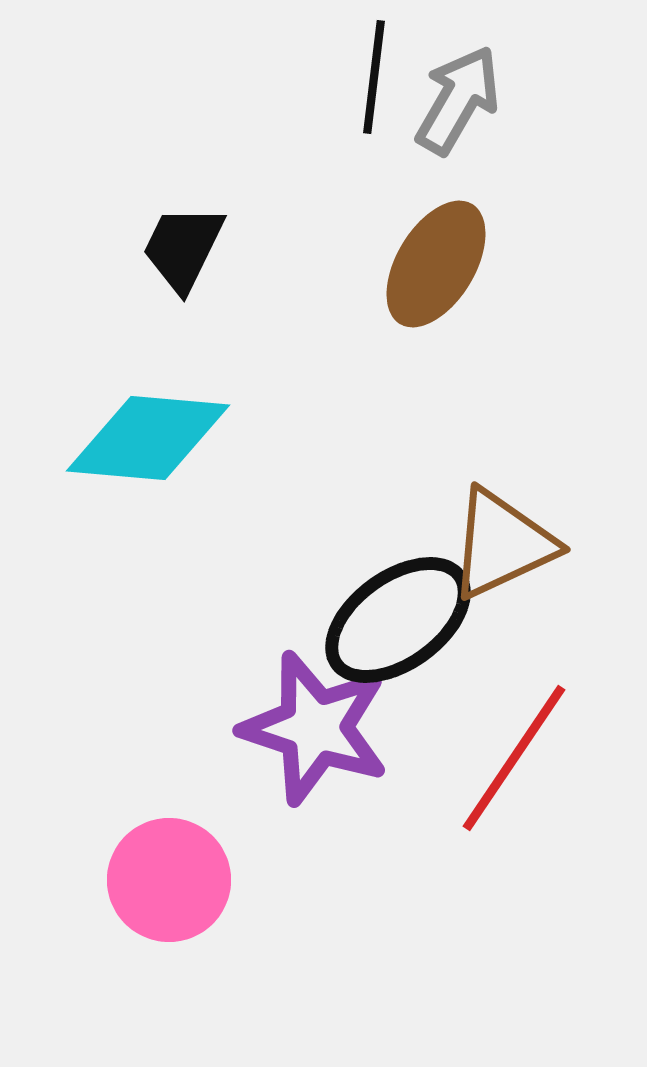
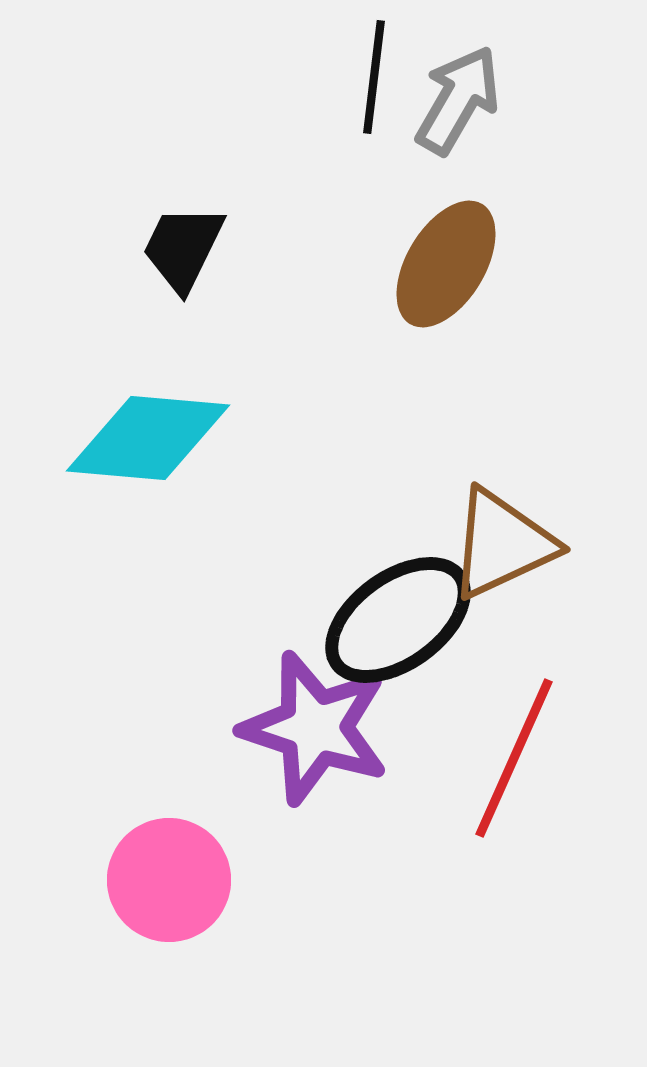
brown ellipse: moved 10 px right
red line: rotated 10 degrees counterclockwise
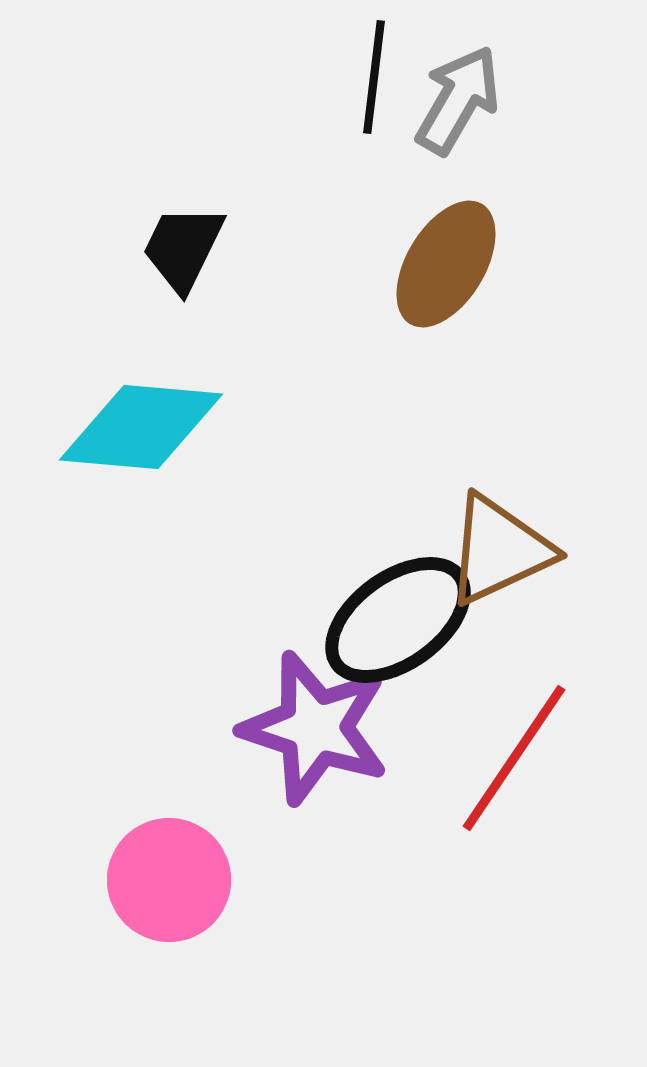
cyan diamond: moved 7 px left, 11 px up
brown triangle: moved 3 px left, 6 px down
red line: rotated 10 degrees clockwise
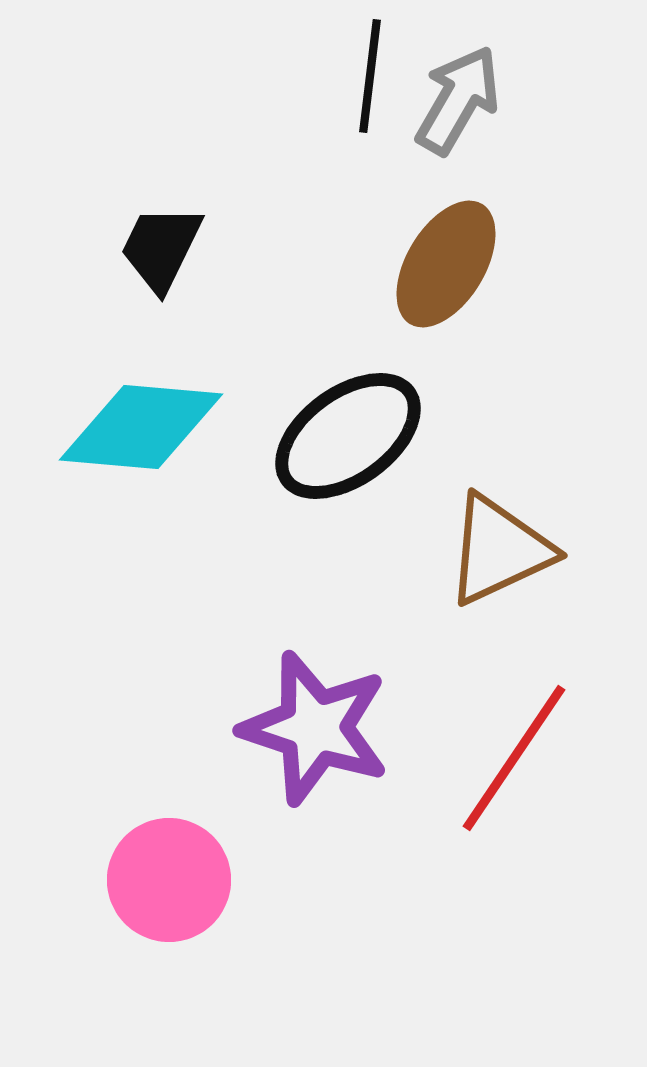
black line: moved 4 px left, 1 px up
black trapezoid: moved 22 px left
black ellipse: moved 50 px left, 184 px up
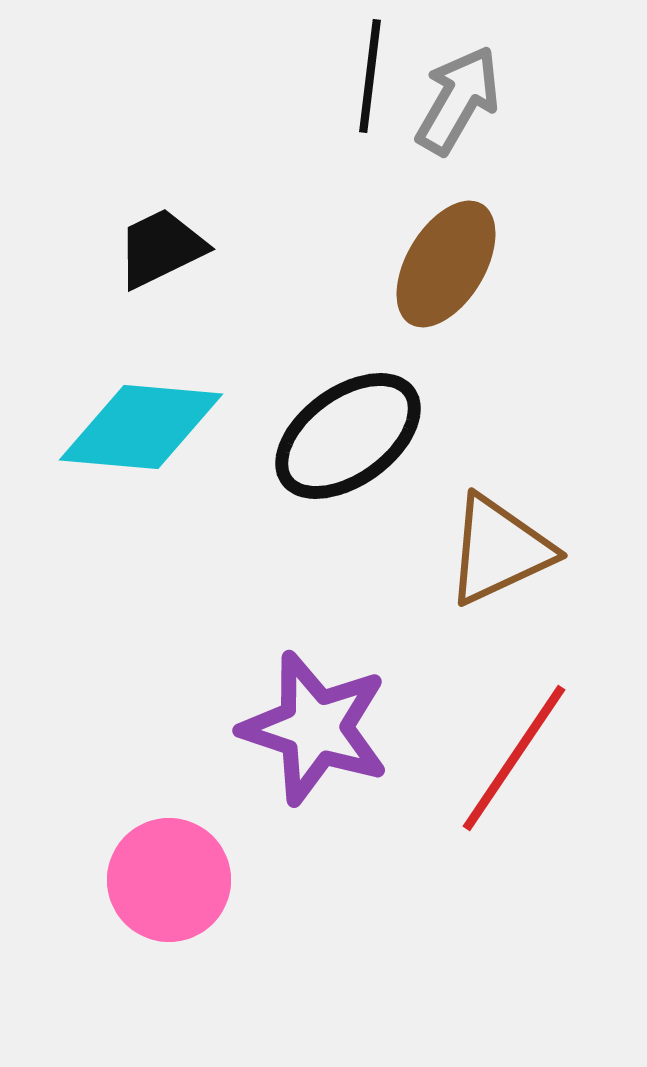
black trapezoid: rotated 38 degrees clockwise
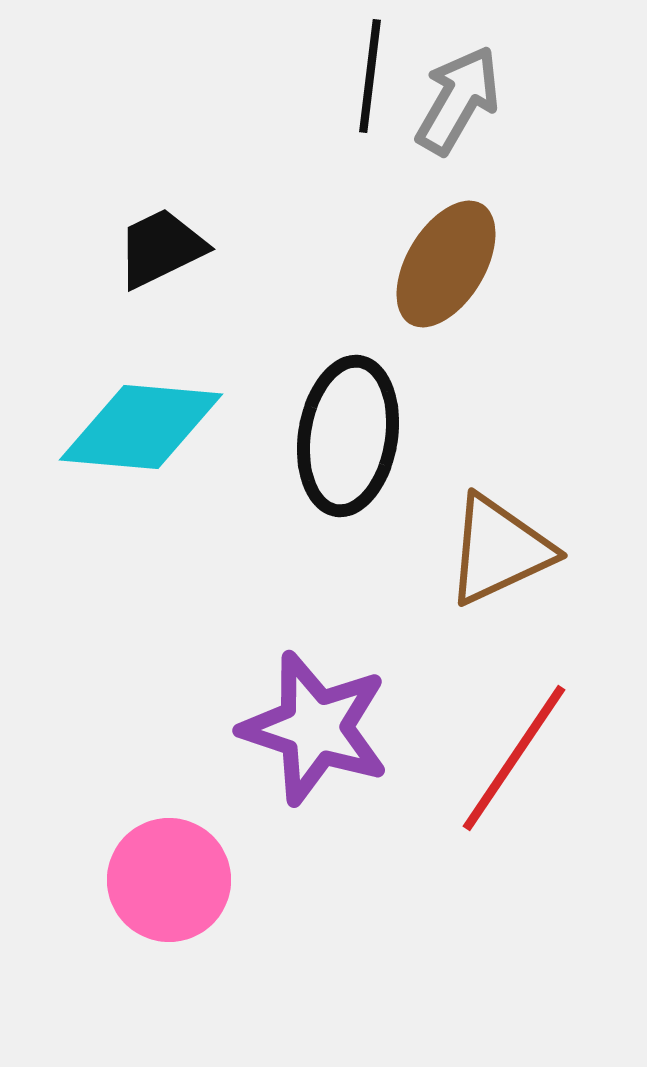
black ellipse: rotated 45 degrees counterclockwise
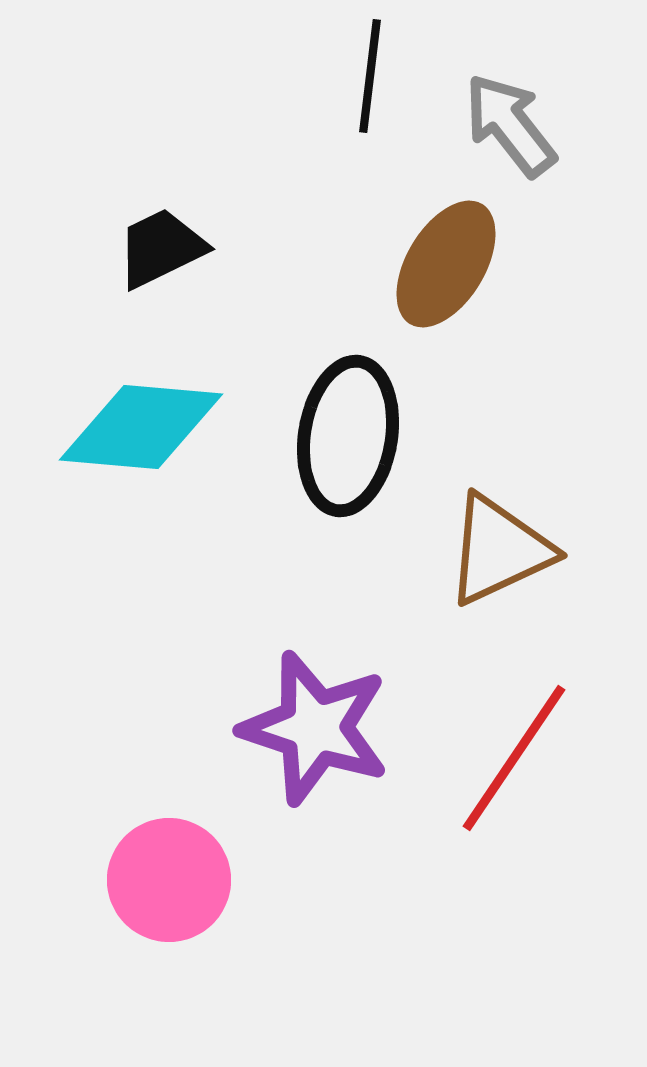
gray arrow: moved 52 px right, 25 px down; rotated 68 degrees counterclockwise
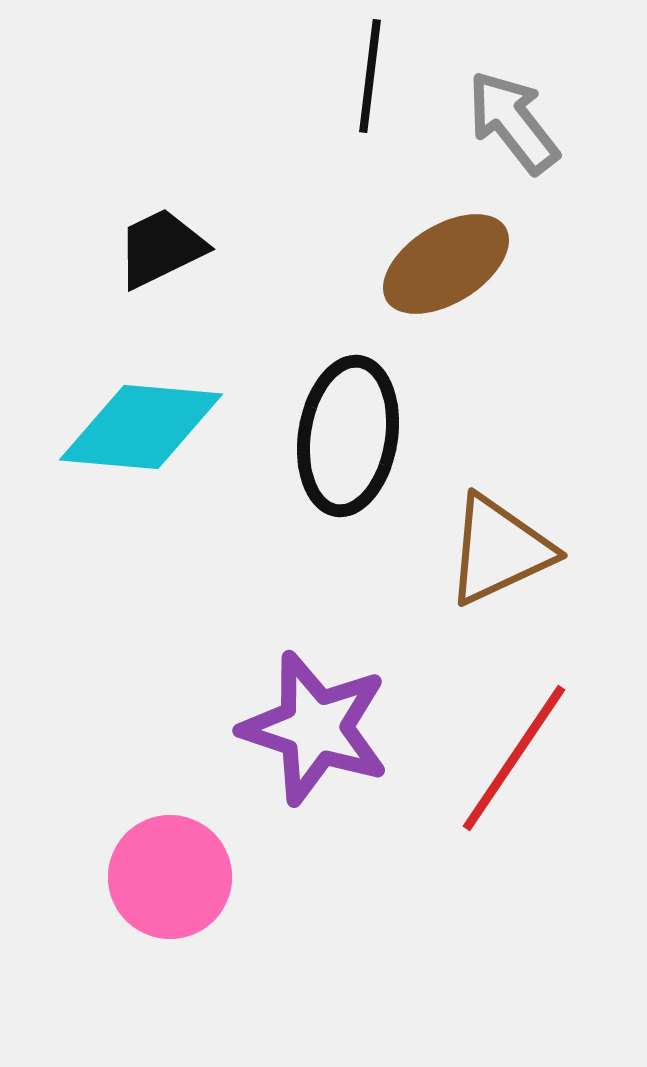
gray arrow: moved 3 px right, 3 px up
brown ellipse: rotated 27 degrees clockwise
pink circle: moved 1 px right, 3 px up
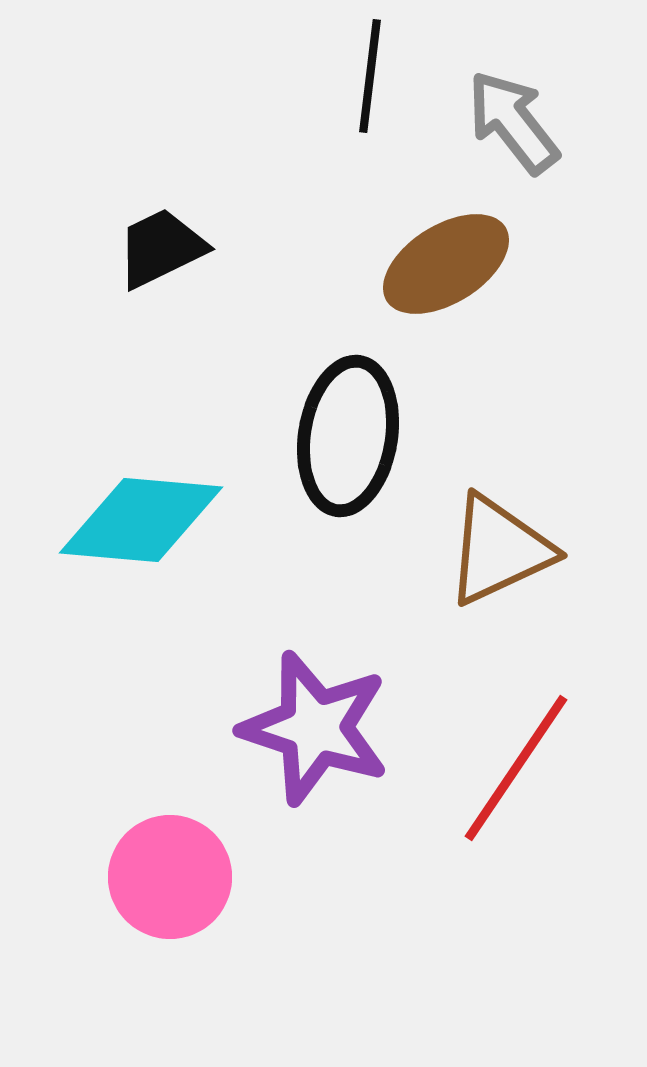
cyan diamond: moved 93 px down
red line: moved 2 px right, 10 px down
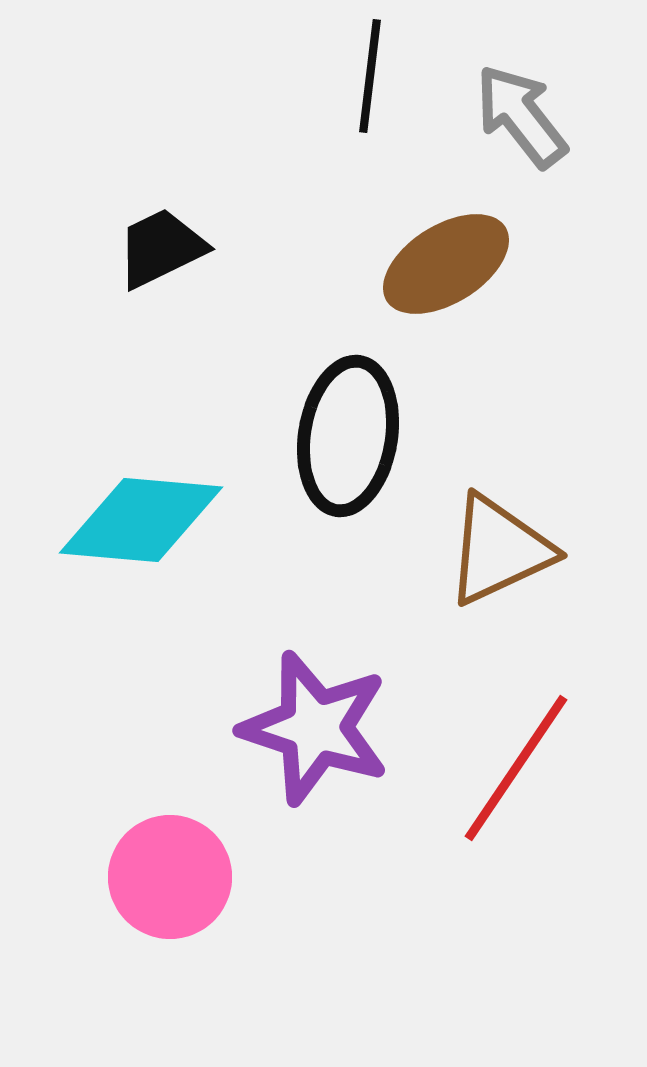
gray arrow: moved 8 px right, 6 px up
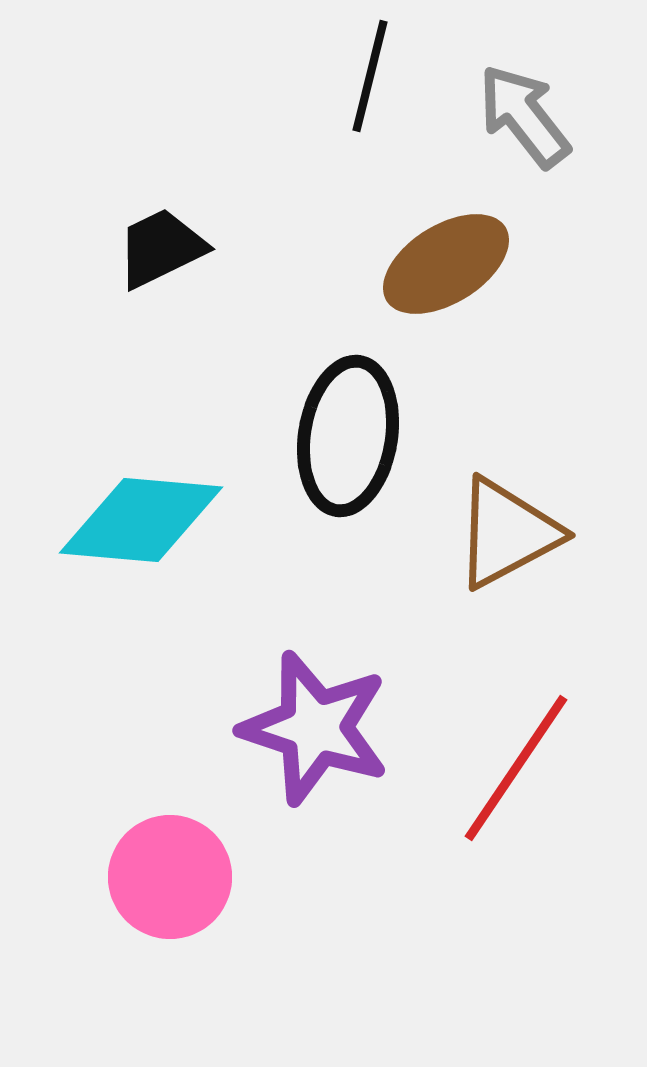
black line: rotated 7 degrees clockwise
gray arrow: moved 3 px right
brown triangle: moved 8 px right, 17 px up; rotated 3 degrees counterclockwise
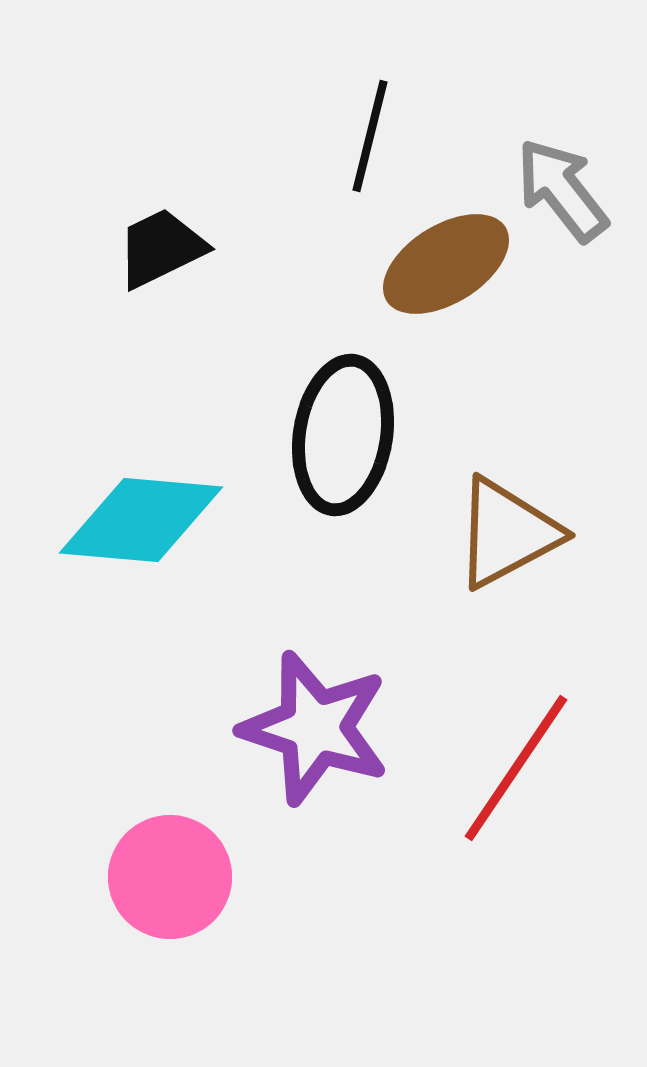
black line: moved 60 px down
gray arrow: moved 38 px right, 74 px down
black ellipse: moved 5 px left, 1 px up
